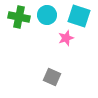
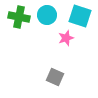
cyan square: moved 1 px right
gray square: moved 3 px right
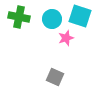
cyan circle: moved 5 px right, 4 px down
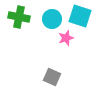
gray square: moved 3 px left
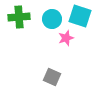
green cross: rotated 15 degrees counterclockwise
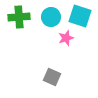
cyan circle: moved 1 px left, 2 px up
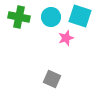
green cross: rotated 15 degrees clockwise
gray square: moved 2 px down
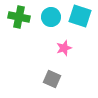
pink star: moved 2 px left, 10 px down
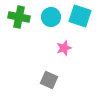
gray square: moved 3 px left, 1 px down
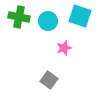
cyan circle: moved 3 px left, 4 px down
gray square: rotated 12 degrees clockwise
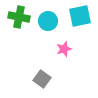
cyan square: rotated 30 degrees counterclockwise
pink star: moved 1 px down
gray square: moved 7 px left, 1 px up
